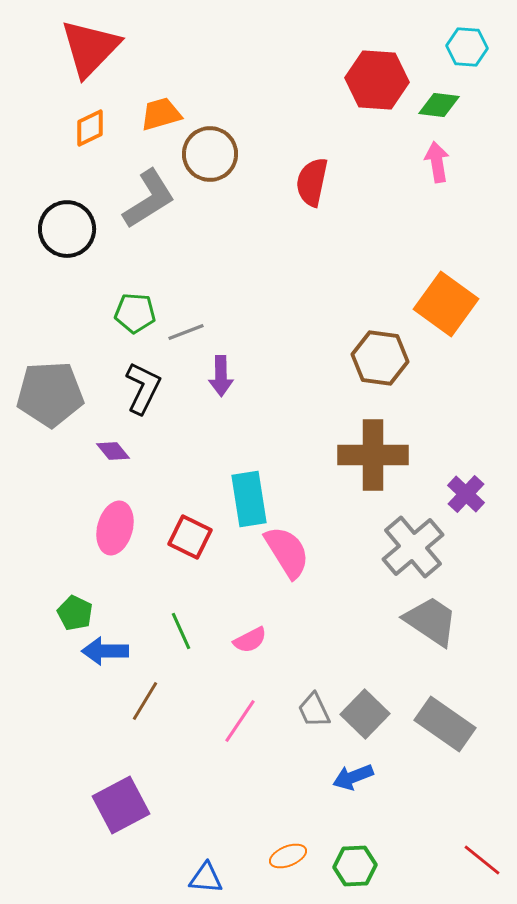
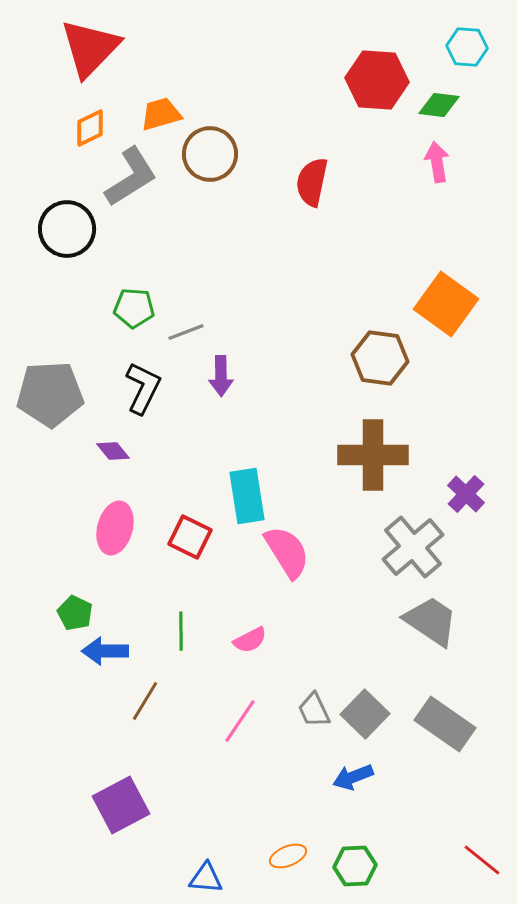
gray L-shape at (149, 199): moved 18 px left, 22 px up
green pentagon at (135, 313): moved 1 px left, 5 px up
cyan rectangle at (249, 499): moved 2 px left, 3 px up
green line at (181, 631): rotated 24 degrees clockwise
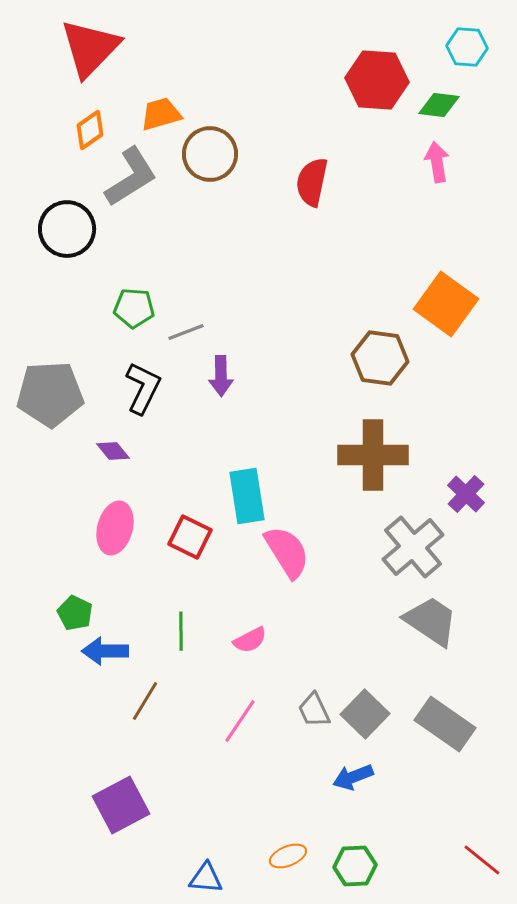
orange diamond at (90, 128): moved 2 px down; rotated 9 degrees counterclockwise
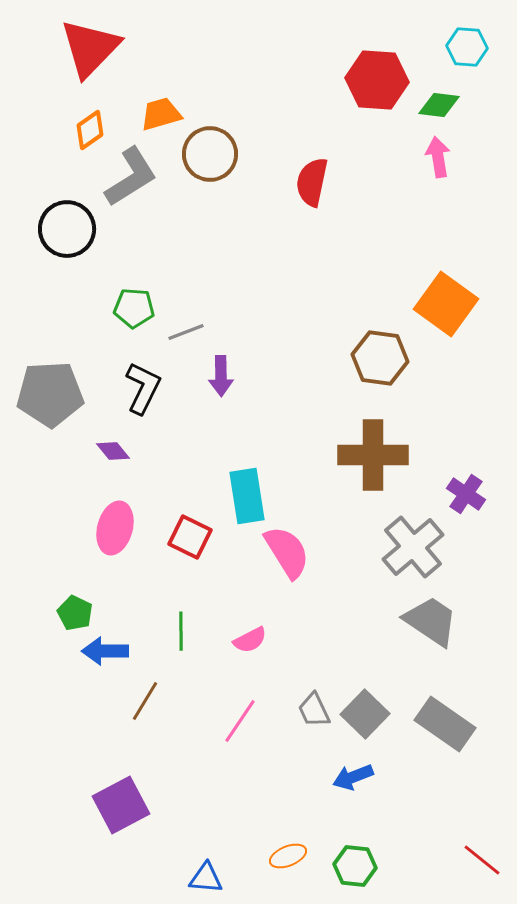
pink arrow at (437, 162): moved 1 px right, 5 px up
purple cross at (466, 494): rotated 9 degrees counterclockwise
green hexagon at (355, 866): rotated 9 degrees clockwise
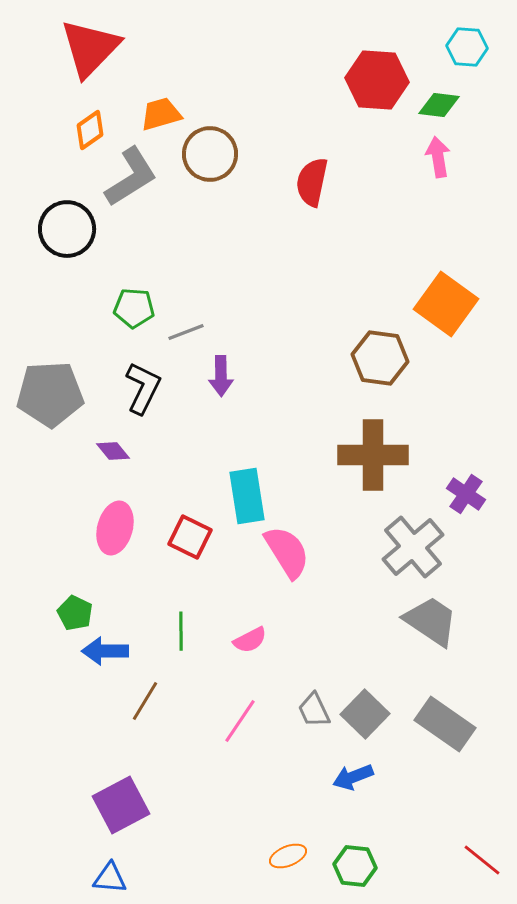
blue triangle at (206, 878): moved 96 px left
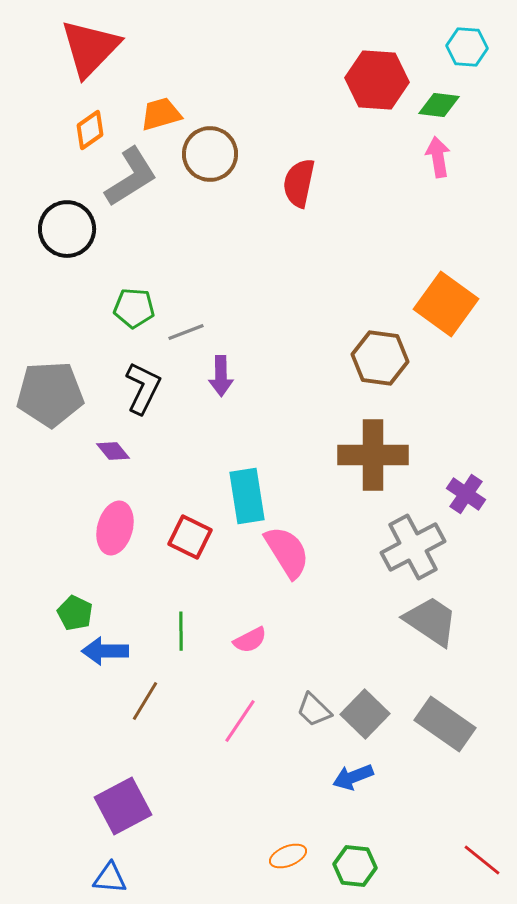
red semicircle at (312, 182): moved 13 px left, 1 px down
gray cross at (413, 547): rotated 12 degrees clockwise
gray trapezoid at (314, 710): rotated 21 degrees counterclockwise
purple square at (121, 805): moved 2 px right, 1 px down
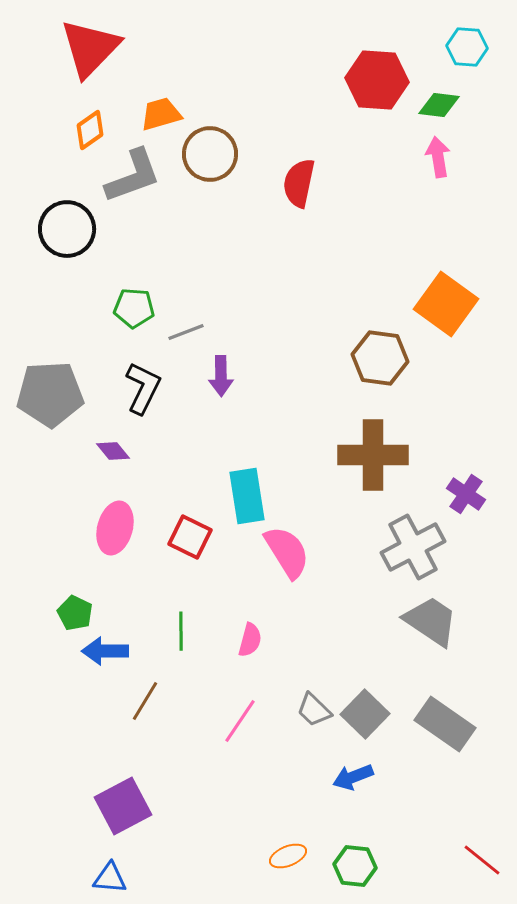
gray L-shape at (131, 177): moved 2 px right, 1 px up; rotated 12 degrees clockwise
pink semicircle at (250, 640): rotated 48 degrees counterclockwise
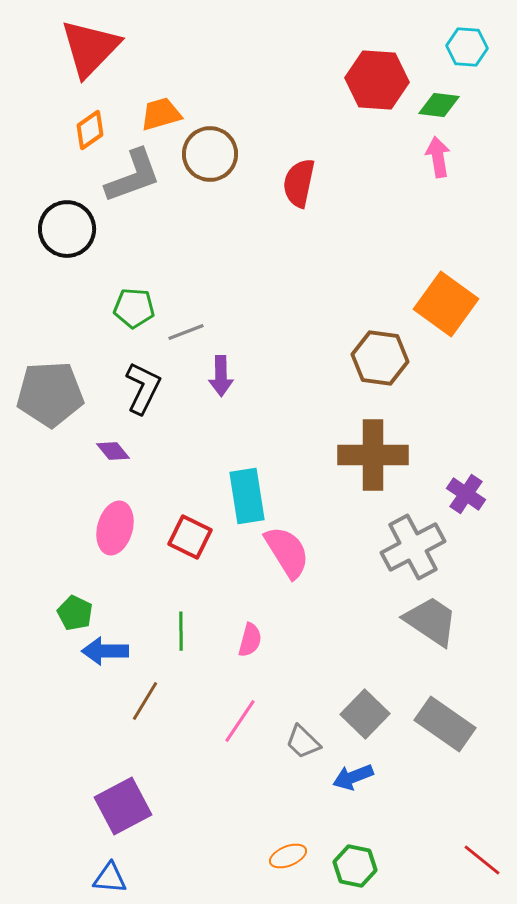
gray trapezoid at (314, 710): moved 11 px left, 32 px down
green hexagon at (355, 866): rotated 6 degrees clockwise
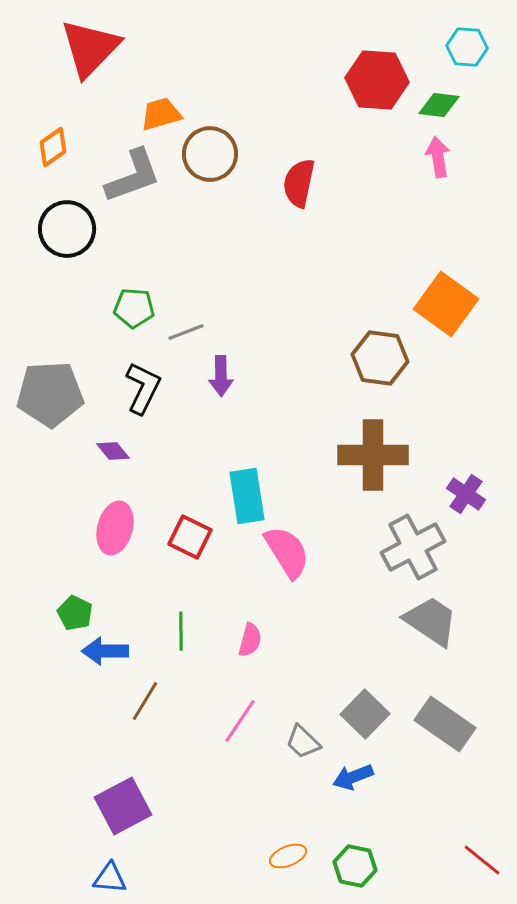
orange diamond at (90, 130): moved 37 px left, 17 px down
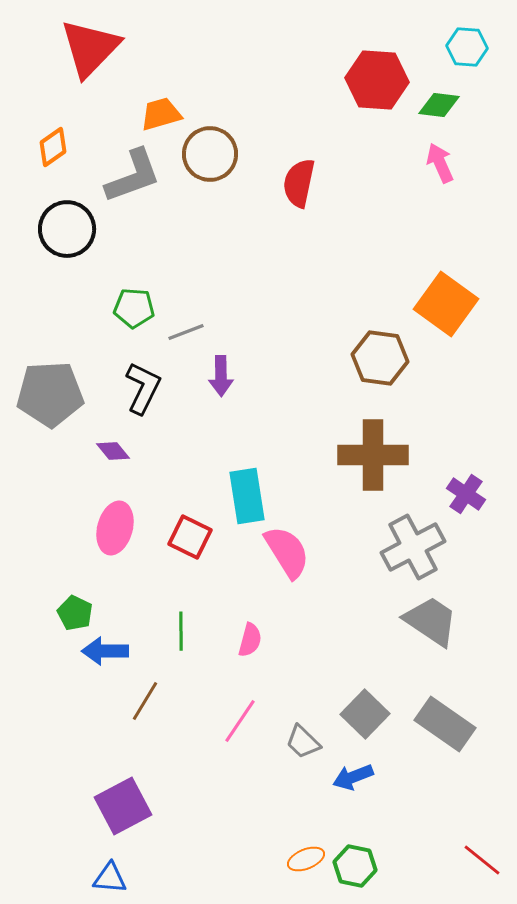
pink arrow at (438, 157): moved 2 px right, 6 px down; rotated 15 degrees counterclockwise
orange ellipse at (288, 856): moved 18 px right, 3 px down
